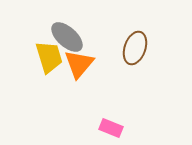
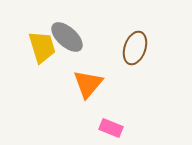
yellow trapezoid: moved 7 px left, 10 px up
orange triangle: moved 9 px right, 20 px down
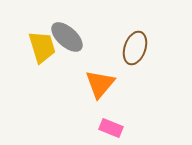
orange triangle: moved 12 px right
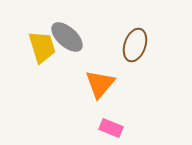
brown ellipse: moved 3 px up
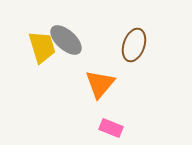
gray ellipse: moved 1 px left, 3 px down
brown ellipse: moved 1 px left
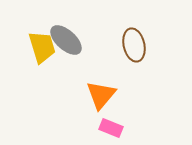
brown ellipse: rotated 32 degrees counterclockwise
orange triangle: moved 1 px right, 11 px down
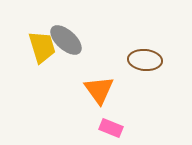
brown ellipse: moved 11 px right, 15 px down; rotated 72 degrees counterclockwise
orange triangle: moved 2 px left, 5 px up; rotated 16 degrees counterclockwise
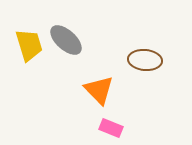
yellow trapezoid: moved 13 px left, 2 px up
orange triangle: rotated 8 degrees counterclockwise
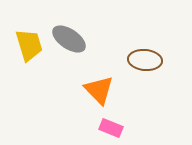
gray ellipse: moved 3 px right, 1 px up; rotated 8 degrees counterclockwise
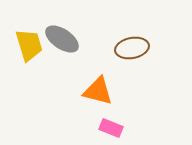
gray ellipse: moved 7 px left
brown ellipse: moved 13 px left, 12 px up; rotated 16 degrees counterclockwise
orange triangle: moved 1 px left, 1 px down; rotated 32 degrees counterclockwise
